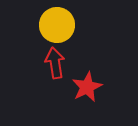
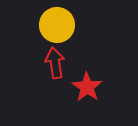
red star: rotated 12 degrees counterclockwise
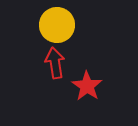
red star: moved 1 px up
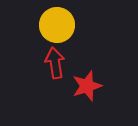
red star: rotated 20 degrees clockwise
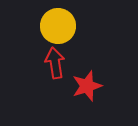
yellow circle: moved 1 px right, 1 px down
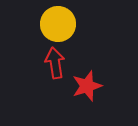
yellow circle: moved 2 px up
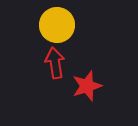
yellow circle: moved 1 px left, 1 px down
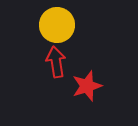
red arrow: moved 1 px right, 1 px up
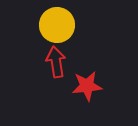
red star: rotated 12 degrees clockwise
